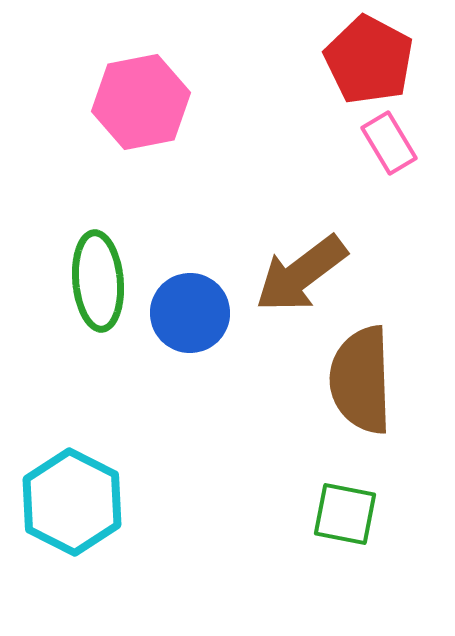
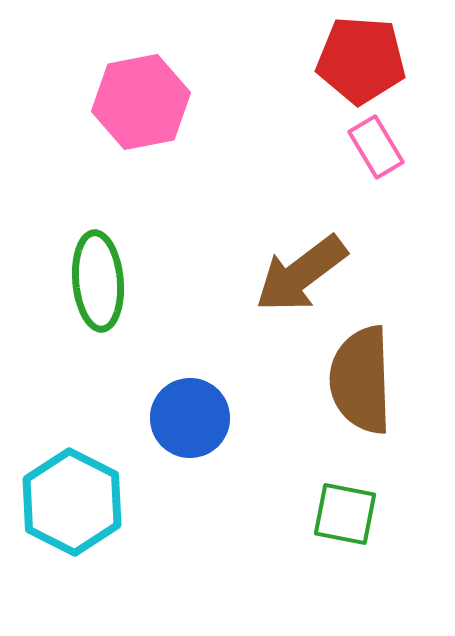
red pentagon: moved 8 px left; rotated 24 degrees counterclockwise
pink rectangle: moved 13 px left, 4 px down
blue circle: moved 105 px down
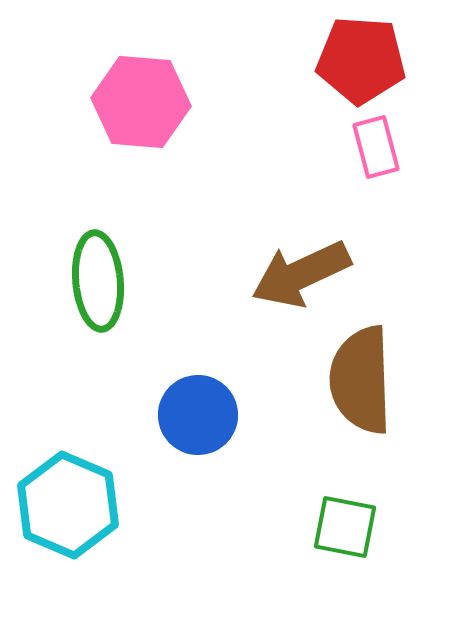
pink hexagon: rotated 16 degrees clockwise
pink rectangle: rotated 16 degrees clockwise
brown arrow: rotated 12 degrees clockwise
blue circle: moved 8 px right, 3 px up
cyan hexagon: moved 4 px left, 3 px down; rotated 4 degrees counterclockwise
green square: moved 13 px down
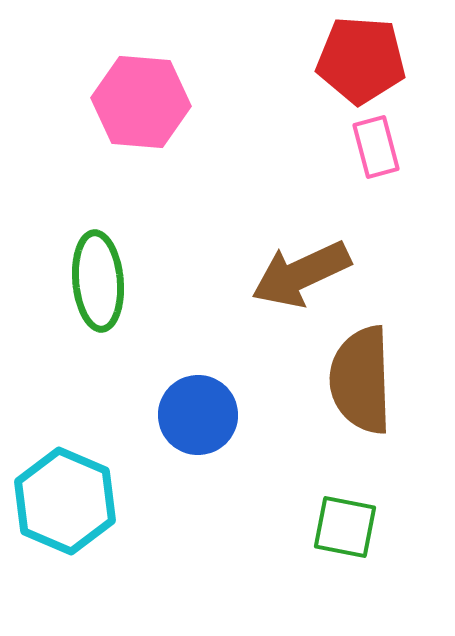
cyan hexagon: moved 3 px left, 4 px up
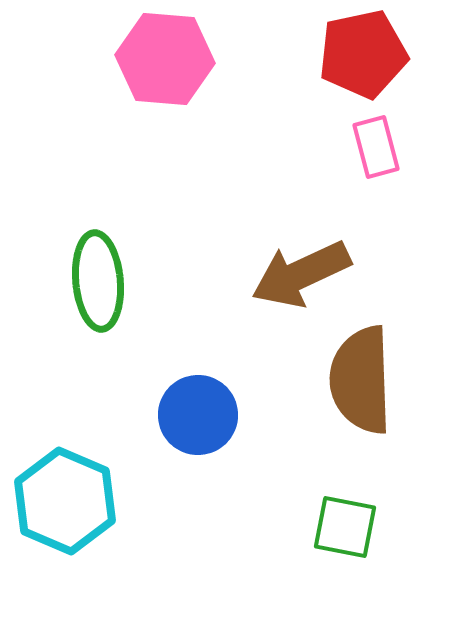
red pentagon: moved 2 px right, 6 px up; rotated 16 degrees counterclockwise
pink hexagon: moved 24 px right, 43 px up
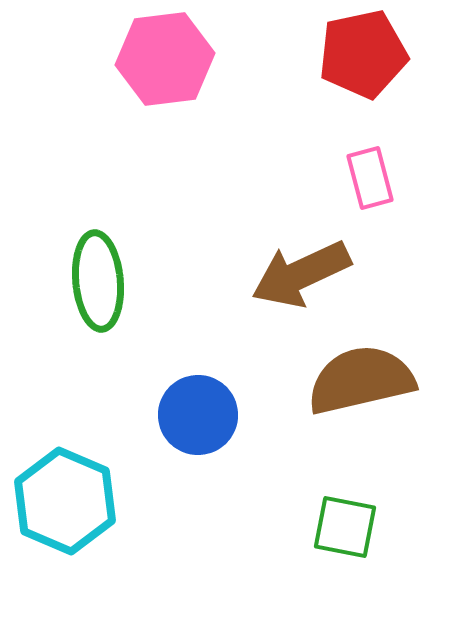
pink hexagon: rotated 12 degrees counterclockwise
pink rectangle: moved 6 px left, 31 px down
brown semicircle: rotated 79 degrees clockwise
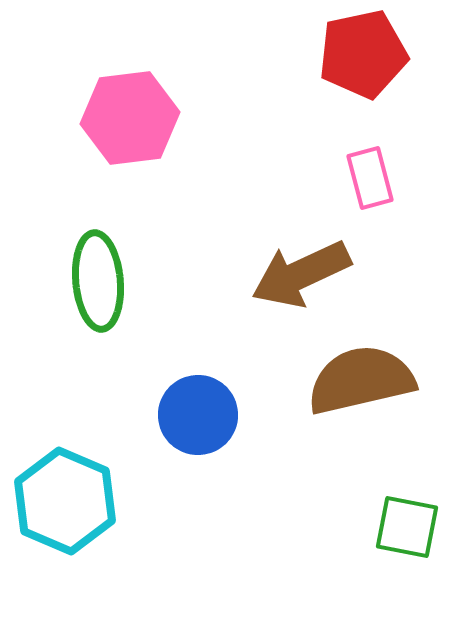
pink hexagon: moved 35 px left, 59 px down
green square: moved 62 px right
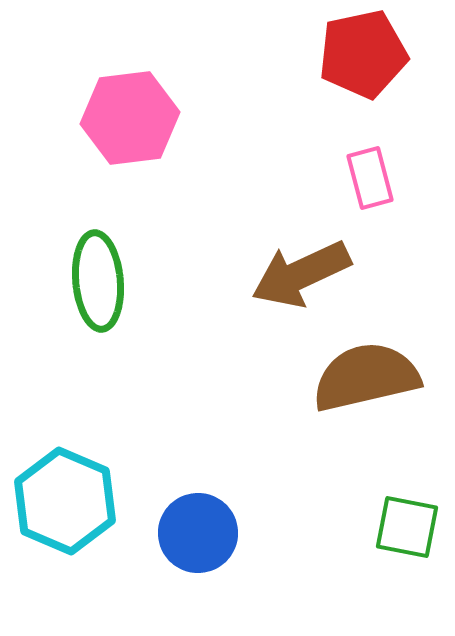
brown semicircle: moved 5 px right, 3 px up
blue circle: moved 118 px down
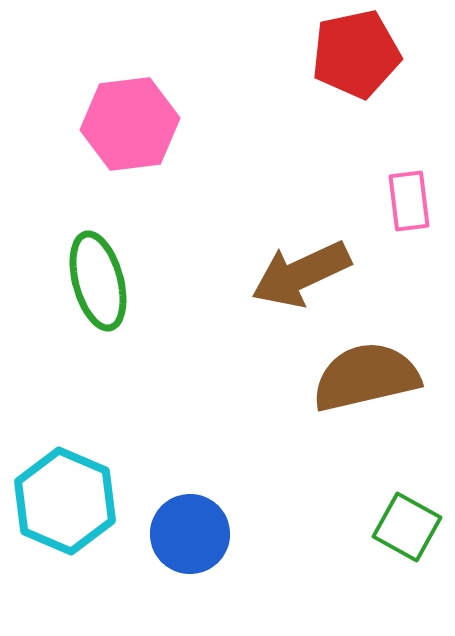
red pentagon: moved 7 px left
pink hexagon: moved 6 px down
pink rectangle: moved 39 px right, 23 px down; rotated 8 degrees clockwise
green ellipse: rotated 10 degrees counterclockwise
green square: rotated 18 degrees clockwise
blue circle: moved 8 px left, 1 px down
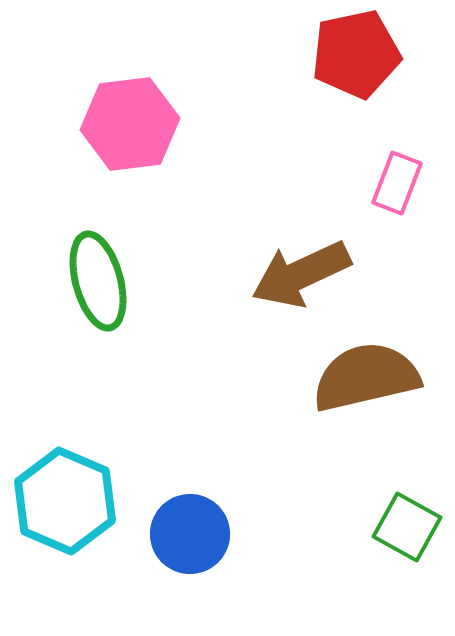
pink rectangle: moved 12 px left, 18 px up; rotated 28 degrees clockwise
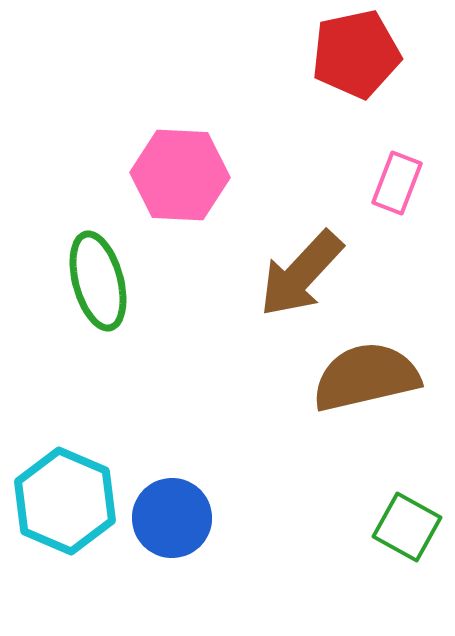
pink hexagon: moved 50 px right, 51 px down; rotated 10 degrees clockwise
brown arrow: rotated 22 degrees counterclockwise
blue circle: moved 18 px left, 16 px up
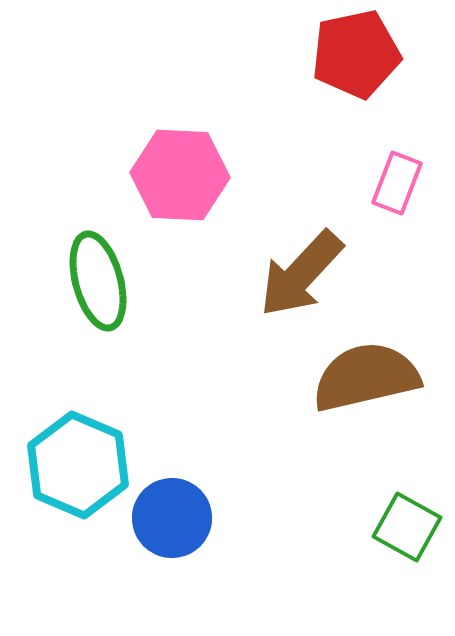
cyan hexagon: moved 13 px right, 36 px up
